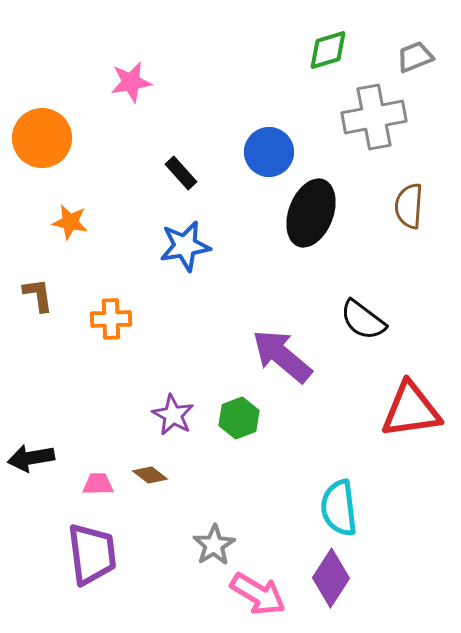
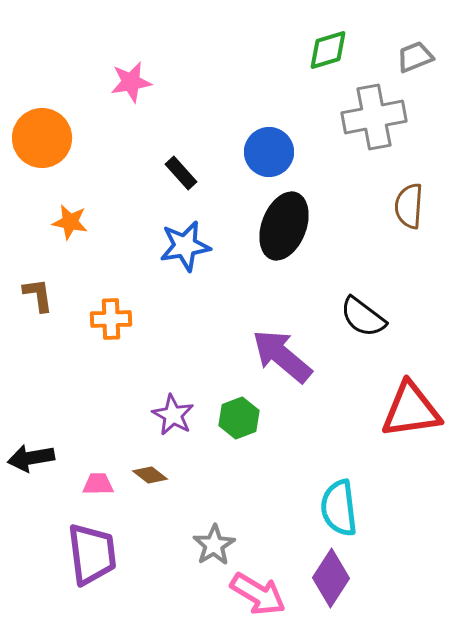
black ellipse: moved 27 px left, 13 px down
black semicircle: moved 3 px up
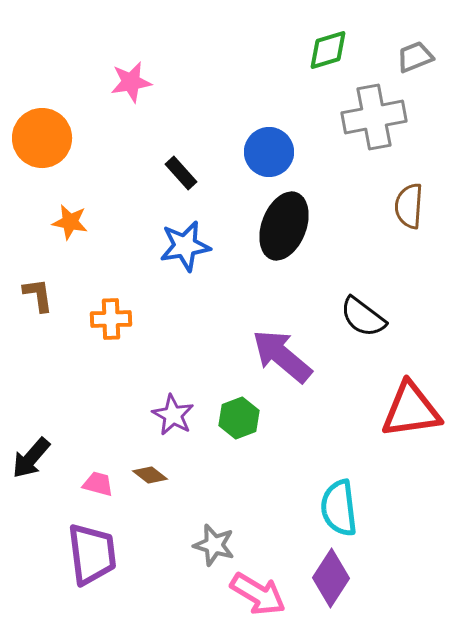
black arrow: rotated 39 degrees counterclockwise
pink trapezoid: rotated 16 degrees clockwise
gray star: rotated 24 degrees counterclockwise
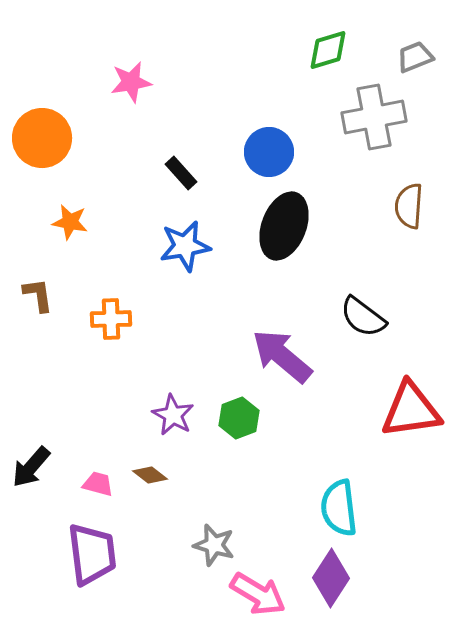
black arrow: moved 9 px down
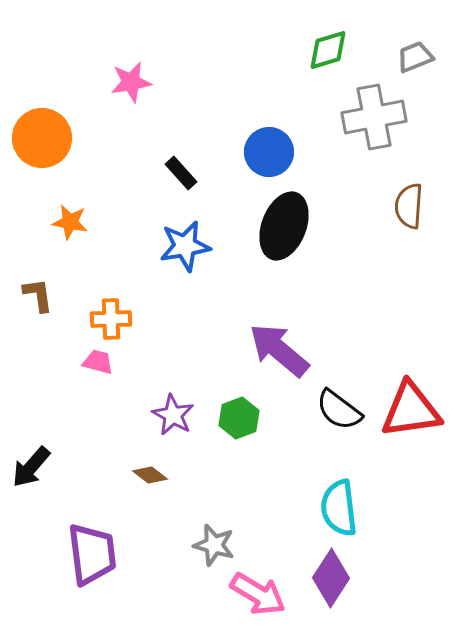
black semicircle: moved 24 px left, 93 px down
purple arrow: moved 3 px left, 6 px up
pink trapezoid: moved 122 px up
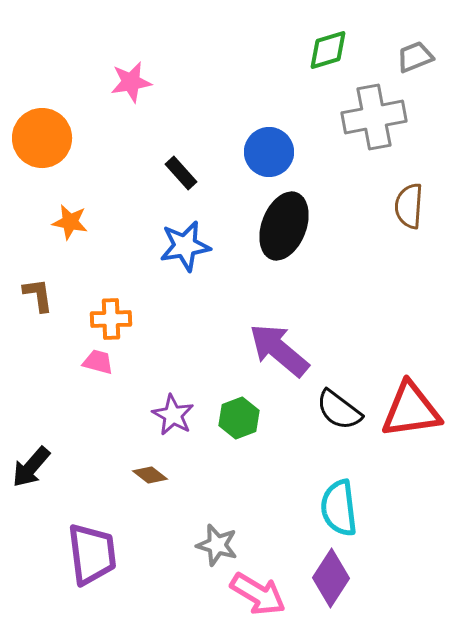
gray star: moved 3 px right
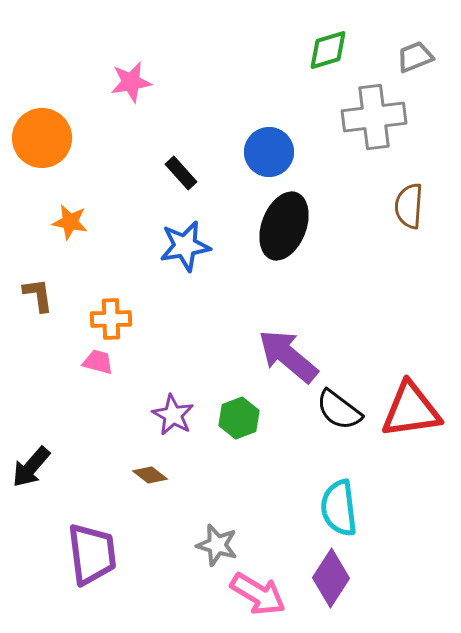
gray cross: rotated 4 degrees clockwise
purple arrow: moved 9 px right, 6 px down
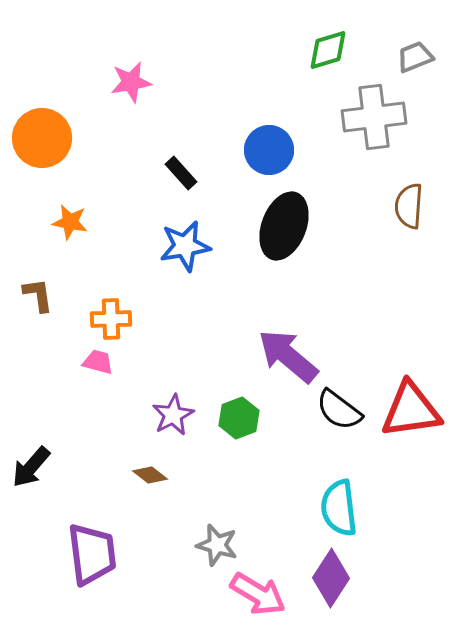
blue circle: moved 2 px up
purple star: rotated 15 degrees clockwise
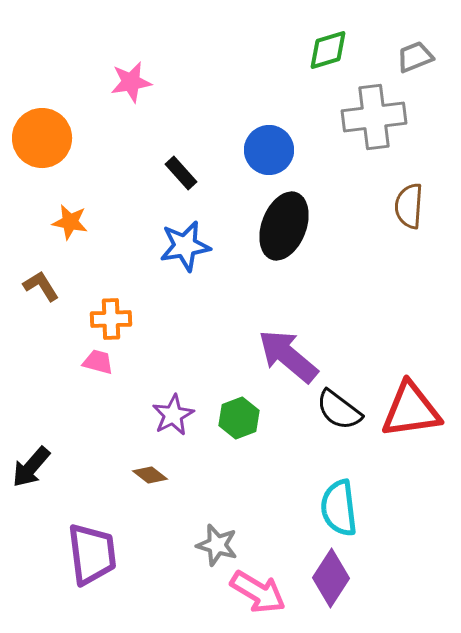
brown L-shape: moved 3 px right, 9 px up; rotated 24 degrees counterclockwise
pink arrow: moved 2 px up
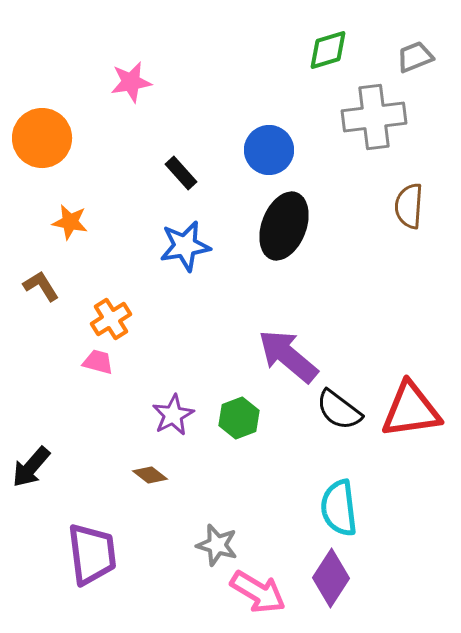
orange cross: rotated 30 degrees counterclockwise
